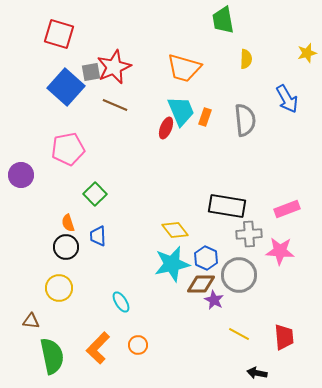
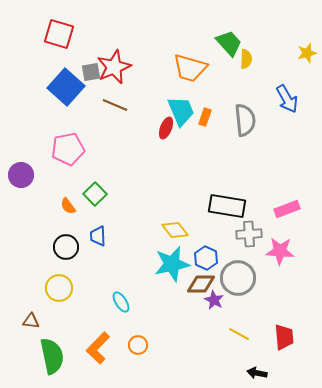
green trapezoid: moved 6 px right, 23 px down; rotated 148 degrees clockwise
orange trapezoid: moved 6 px right
orange semicircle: moved 17 px up; rotated 18 degrees counterclockwise
gray circle: moved 1 px left, 3 px down
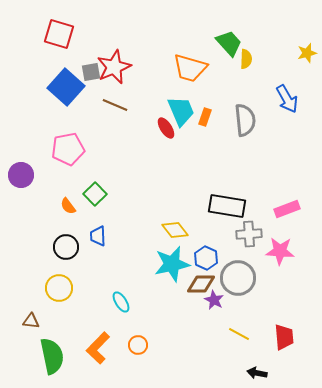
red ellipse: rotated 55 degrees counterclockwise
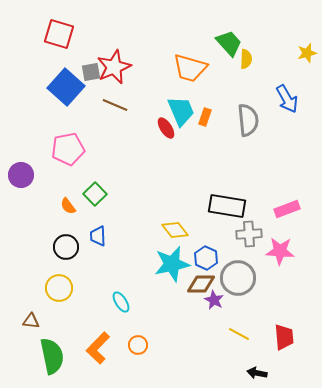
gray semicircle: moved 3 px right
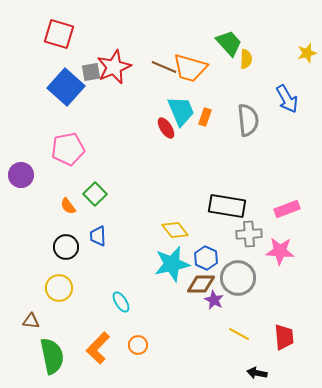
brown line: moved 49 px right, 38 px up
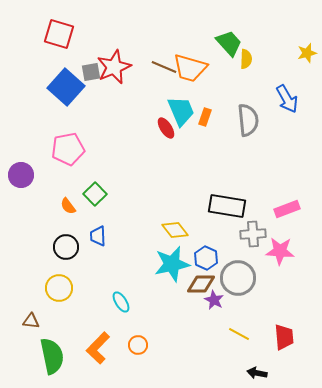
gray cross: moved 4 px right
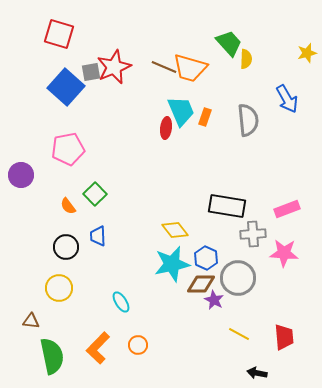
red ellipse: rotated 40 degrees clockwise
pink star: moved 4 px right, 2 px down
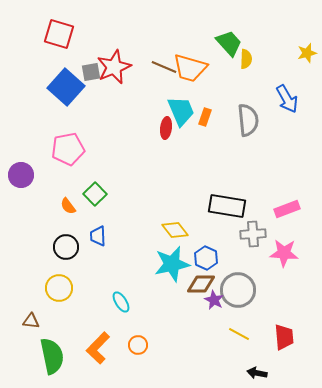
gray circle: moved 12 px down
